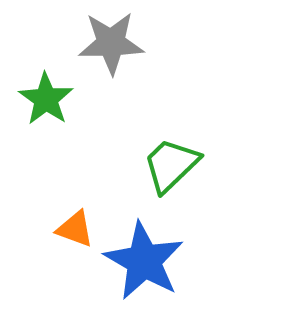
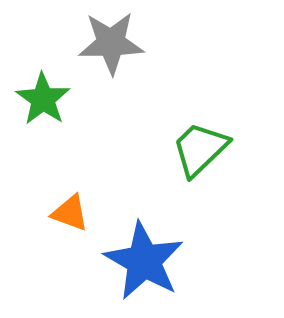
green star: moved 3 px left
green trapezoid: moved 29 px right, 16 px up
orange triangle: moved 5 px left, 16 px up
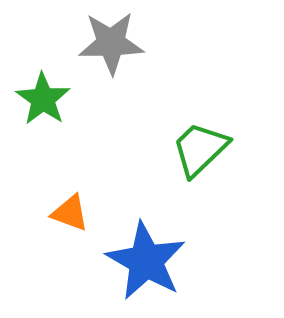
blue star: moved 2 px right
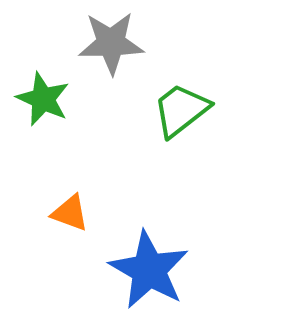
green star: rotated 10 degrees counterclockwise
green trapezoid: moved 19 px left, 39 px up; rotated 6 degrees clockwise
blue star: moved 3 px right, 9 px down
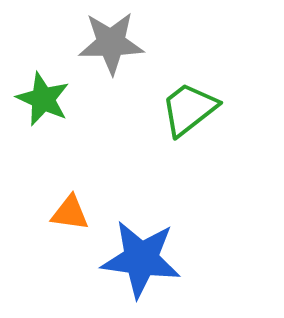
green trapezoid: moved 8 px right, 1 px up
orange triangle: rotated 12 degrees counterclockwise
blue star: moved 8 px left, 11 px up; rotated 22 degrees counterclockwise
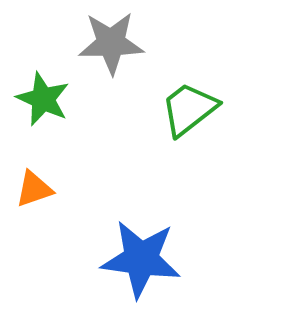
orange triangle: moved 36 px left, 24 px up; rotated 27 degrees counterclockwise
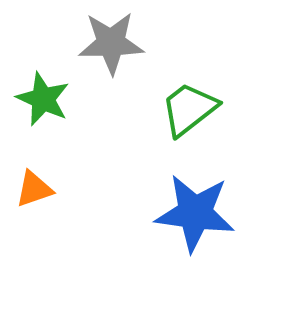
blue star: moved 54 px right, 46 px up
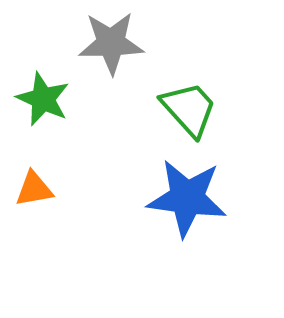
green trapezoid: rotated 86 degrees clockwise
orange triangle: rotated 9 degrees clockwise
blue star: moved 8 px left, 15 px up
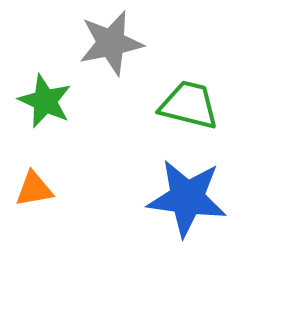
gray star: rotated 10 degrees counterclockwise
green star: moved 2 px right, 2 px down
green trapezoid: moved 4 px up; rotated 34 degrees counterclockwise
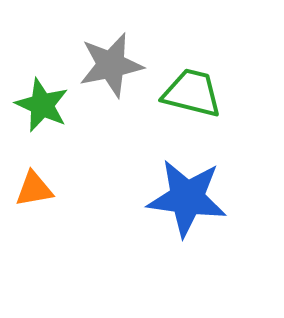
gray star: moved 22 px down
green star: moved 3 px left, 4 px down
green trapezoid: moved 3 px right, 12 px up
